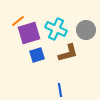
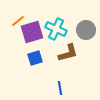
purple square: moved 3 px right, 1 px up
blue square: moved 2 px left, 3 px down
blue line: moved 2 px up
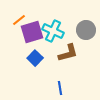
orange line: moved 1 px right, 1 px up
cyan cross: moved 3 px left, 2 px down
blue square: rotated 28 degrees counterclockwise
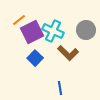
purple square: rotated 10 degrees counterclockwise
brown L-shape: rotated 60 degrees clockwise
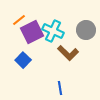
blue square: moved 12 px left, 2 px down
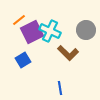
cyan cross: moved 3 px left
blue square: rotated 14 degrees clockwise
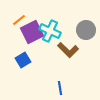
brown L-shape: moved 3 px up
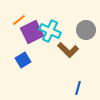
blue line: moved 18 px right; rotated 24 degrees clockwise
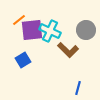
purple square: moved 2 px up; rotated 20 degrees clockwise
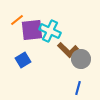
orange line: moved 2 px left
gray circle: moved 5 px left, 29 px down
